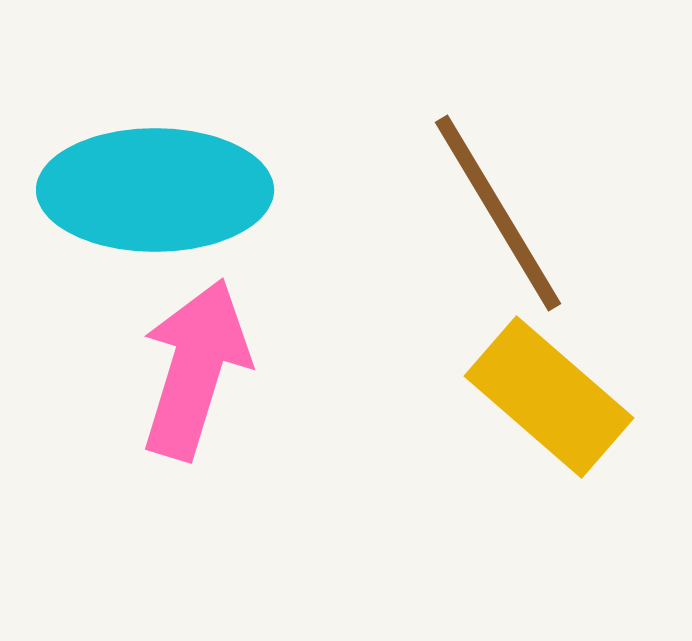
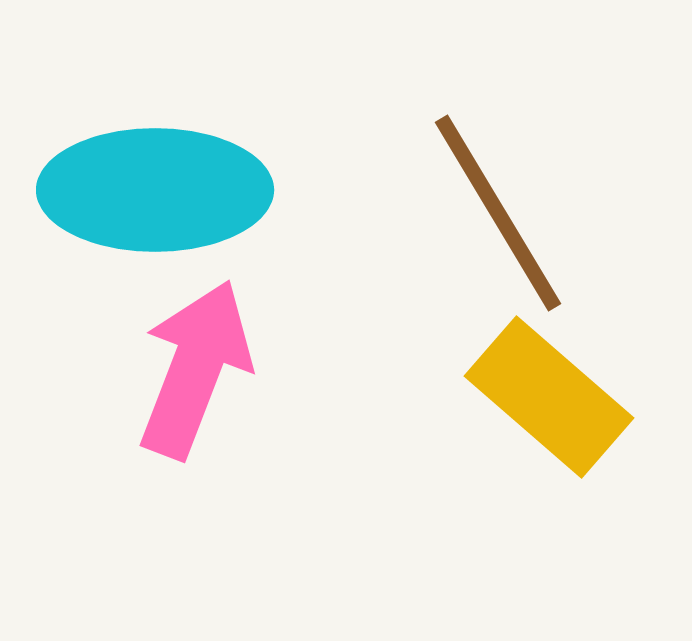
pink arrow: rotated 4 degrees clockwise
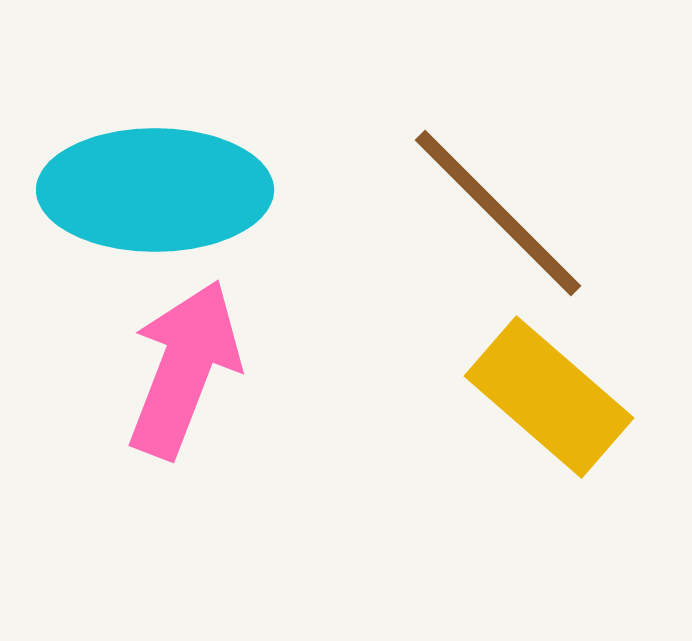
brown line: rotated 14 degrees counterclockwise
pink arrow: moved 11 px left
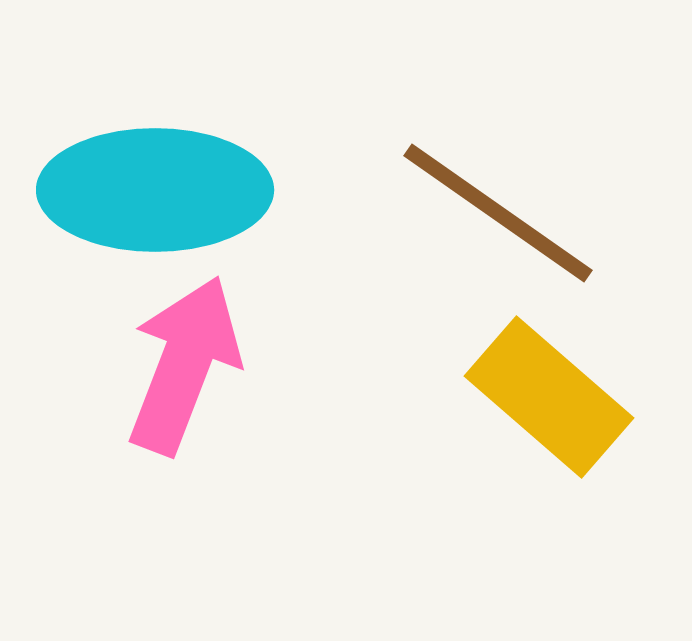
brown line: rotated 10 degrees counterclockwise
pink arrow: moved 4 px up
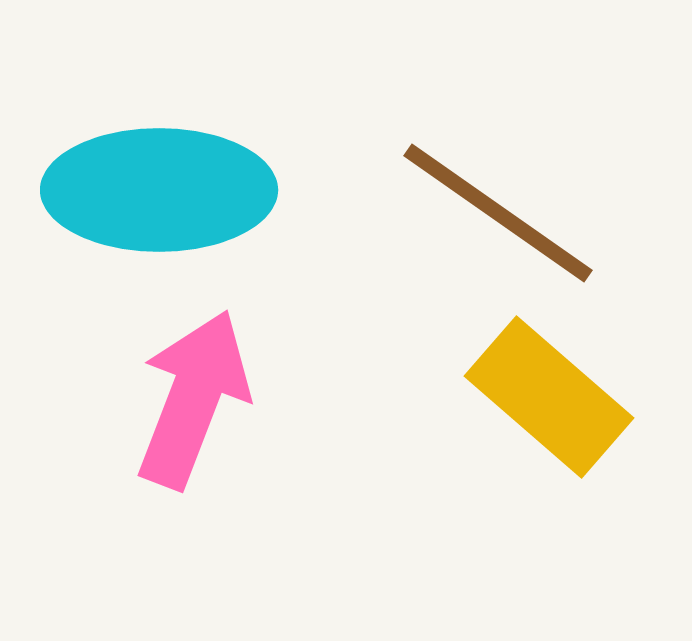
cyan ellipse: moved 4 px right
pink arrow: moved 9 px right, 34 px down
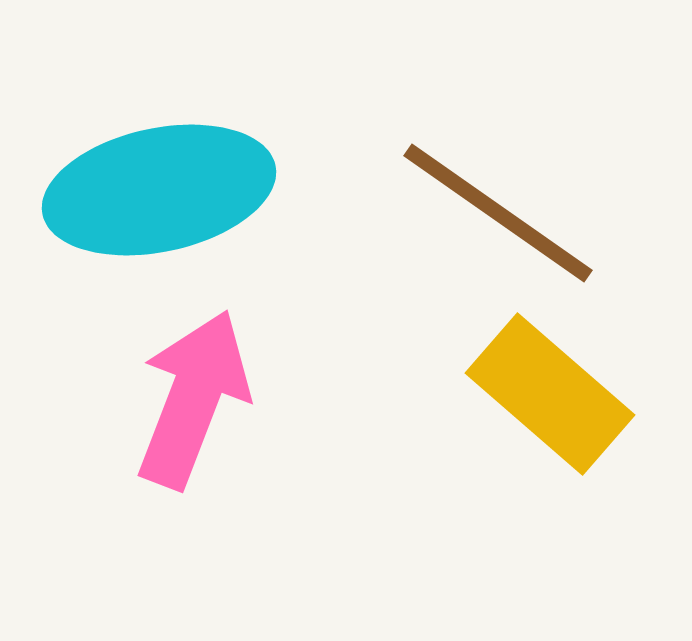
cyan ellipse: rotated 12 degrees counterclockwise
yellow rectangle: moved 1 px right, 3 px up
